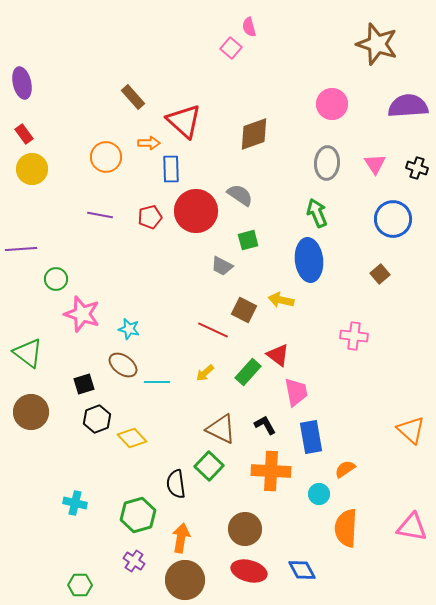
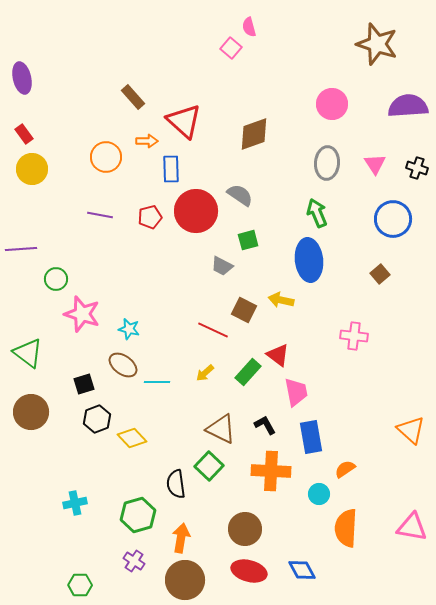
purple ellipse at (22, 83): moved 5 px up
orange arrow at (149, 143): moved 2 px left, 2 px up
cyan cross at (75, 503): rotated 25 degrees counterclockwise
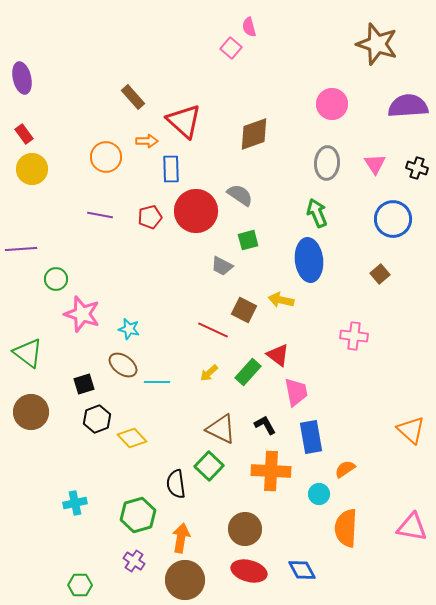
yellow arrow at (205, 373): moved 4 px right
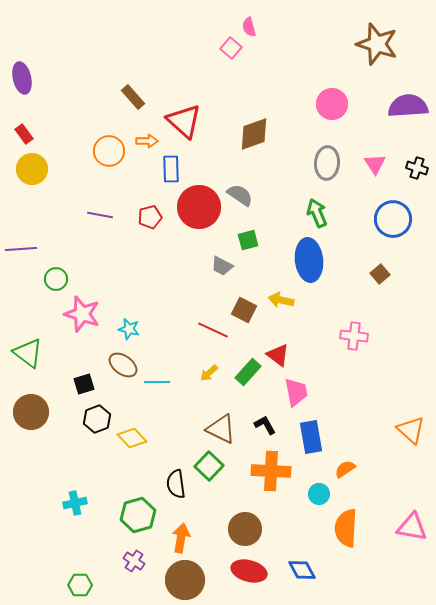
orange circle at (106, 157): moved 3 px right, 6 px up
red circle at (196, 211): moved 3 px right, 4 px up
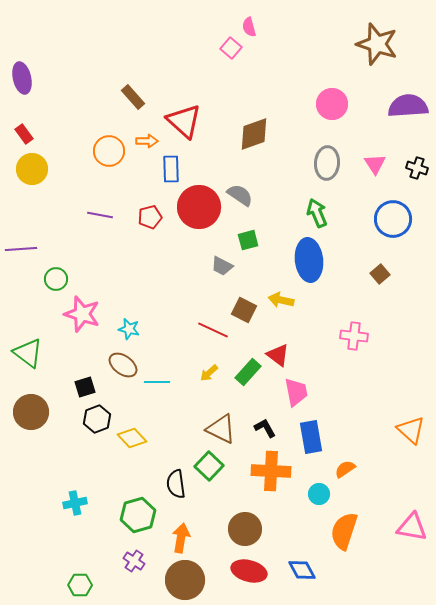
black square at (84, 384): moved 1 px right, 3 px down
black L-shape at (265, 425): moved 3 px down
orange semicircle at (346, 528): moved 2 px left, 3 px down; rotated 15 degrees clockwise
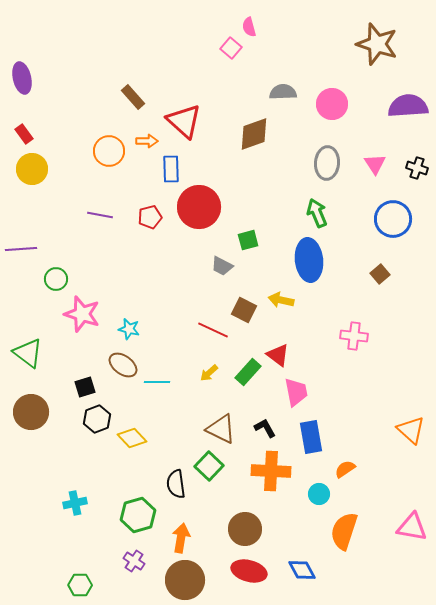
gray semicircle at (240, 195): moved 43 px right, 103 px up; rotated 36 degrees counterclockwise
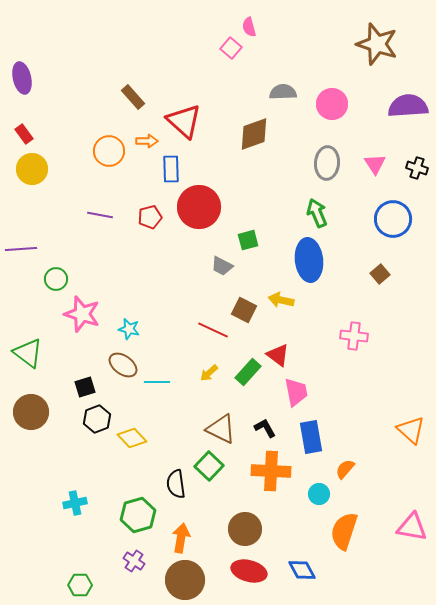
orange semicircle at (345, 469): rotated 15 degrees counterclockwise
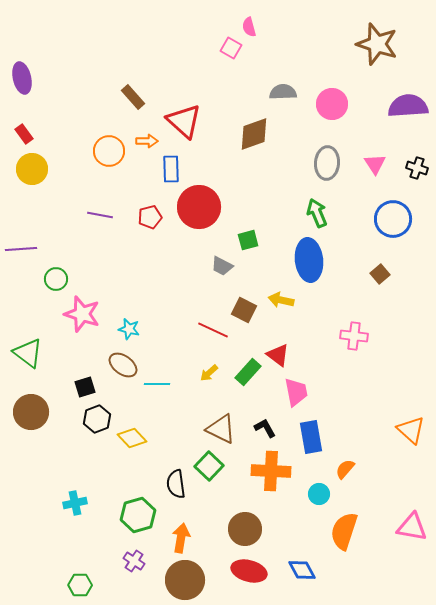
pink square at (231, 48): rotated 10 degrees counterclockwise
cyan line at (157, 382): moved 2 px down
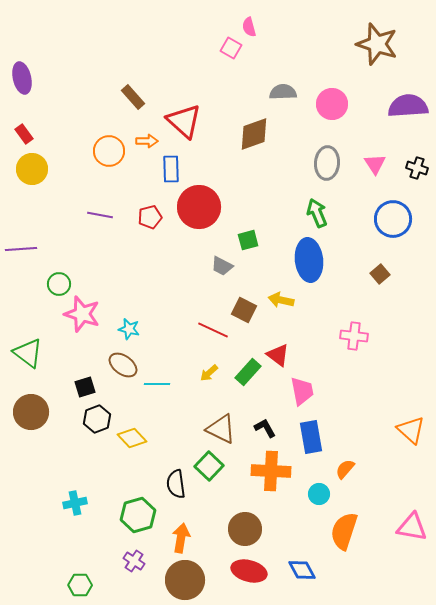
green circle at (56, 279): moved 3 px right, 5 px down
pink trapezoid at (296, 392): moved 6 px right, 1 px up
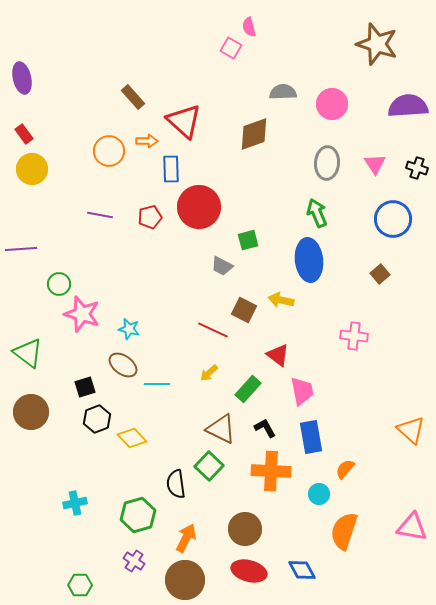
green rectangle at (248, 372): moved 17 px down
orange arrow at (181, 538): moved 5 px right; rotated 16 degrees clockwise
